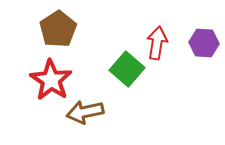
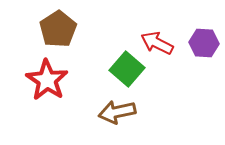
red arrow: rotated 72 degrees counterclockwise
red star: moved 4 px left
brown arrow: moved 32 px right
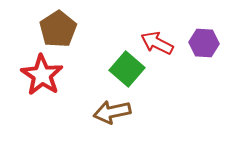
red star: moved 5 px left, 5 px up
brown arrow: moved 5 px left
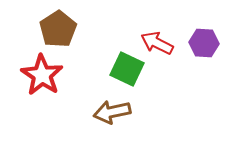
green square: rotated 16 degrees counterclockwise
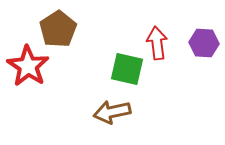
red arrow: rotated 56 degrees clockwise
green square: rotated 12 degrees counterclockwise
red star: moved 14 px left, 9 px up
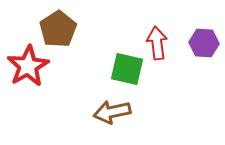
red star: rotated 9 degrees clockwise
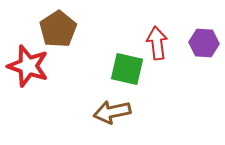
red star: rotated 24 degrees counterclockwise
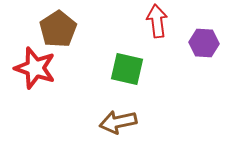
red arrow: moved 22 px up
red star: moved 7 px right, 2 px down
brown arrow: moved 6 px right, 10 px down
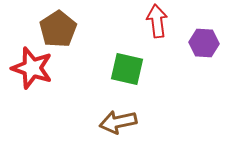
red star: moved 3 px left
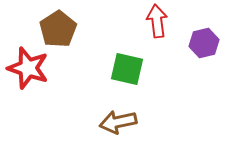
purple hexagon: rotated 16 degrees counterclockwise
red star: moved 4 px left
